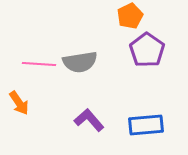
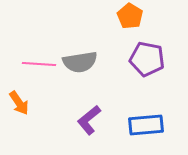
orange pentagon: rotated 15 degrees counterclockwise
purple pentagon: moved 9 px down; rotated 24 degrees counterclockwise
purple L-shape: rotated 88 degrees counterclockwise
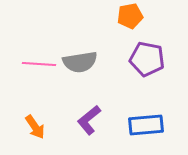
orange pentagon: rotated 30 degrees clockwise
orange arrow: moved 16 px right, 24 px down
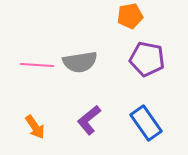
pink line: moved 2 px left, 1 px down
blue rectangle: moved 2 px up; rotated 60 degrees clockwise
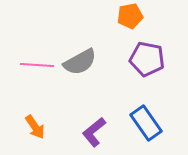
gray semicircle: rotated 20 degrees counterclockwise
purple L-shape: moved 5 px right, 12 px down
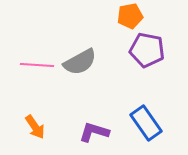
purple pentagon: moved 9 px up
purple L-shape: rotated 56 degrees clockwise
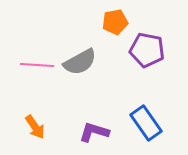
orange pentagon: moved 15 px left, 6 px down
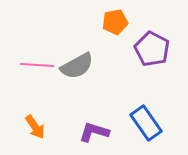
purple pentagon: moved 5 px right, 1 px up; rotated 16 degrees clockwise
gray semicircle: moved 3 px left, 4 px down
